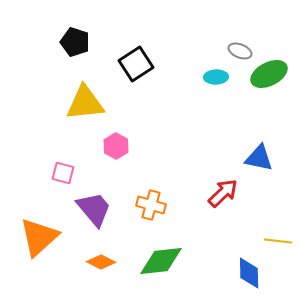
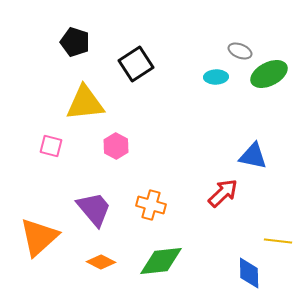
blue triangle: moved 6 px left, 2 px up
pink square: moved 12 px left, 27 px up
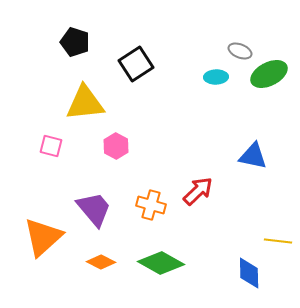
red arrow: moved 25 px left, 2 px up
orange triangle: moved 4 px right
green diamond: moved 2 px down; rotated 36 degrees clockwise
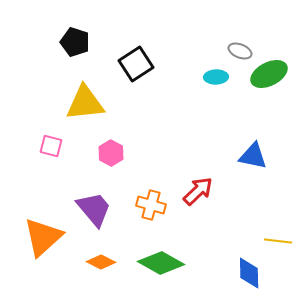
pink hexagon: moved 5 px left, 7 px down
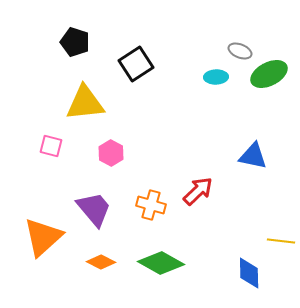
yellow line: moved 3 px right
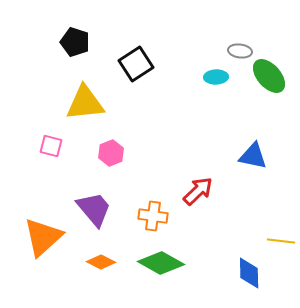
gray ellipse: rotated 15 degrees counterclockwise
green ellipse: moved 2 px down; rotated 75 degrees clockwise
pink hexagon: rotated 10 degrees clockwise
orange cross: moved 2 px right, 11 px down; rotated 8 degrees counterclockwise
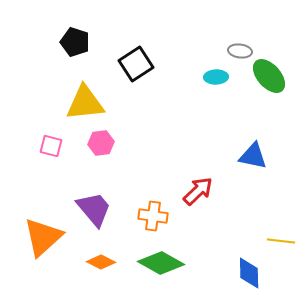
pink hexagon: moved 10 px left, 10 px up; rotated 15 degrees clockwise
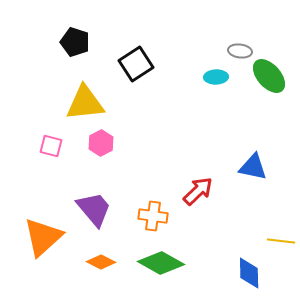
pink hexagon: rotated 20 degrees counterclockwise
blue triangle: moved 11 px down
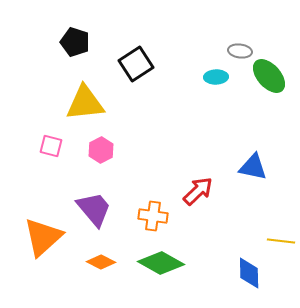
pink hexagon: moved 7 px down
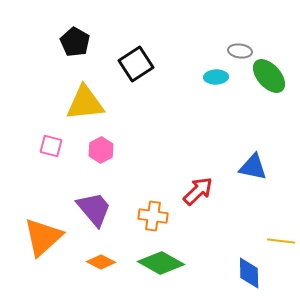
black pentagon: rotated 12 degrees clockwise
